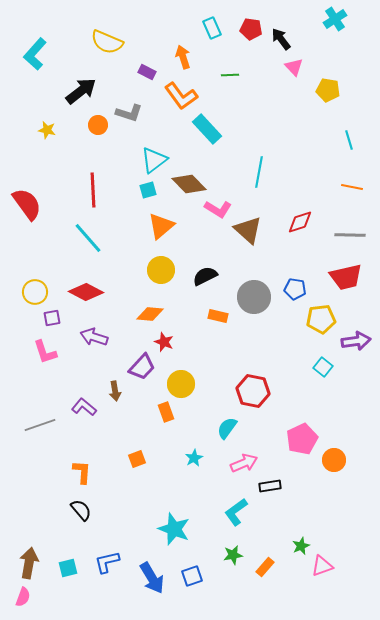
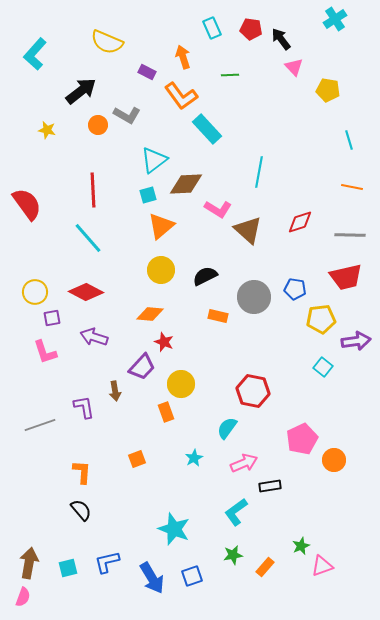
gray L-shape at (129, 113): moved 2 px left, 2 px down; rotated 12 degrees clockwise
brown diamond at (189, 184): moved 3 px left; rotated 48 degrees counterclockwise
cyan square at (148, 190): moved 5 px down
purple L-shape at (84, 407): rotated 40 degrees clockwise
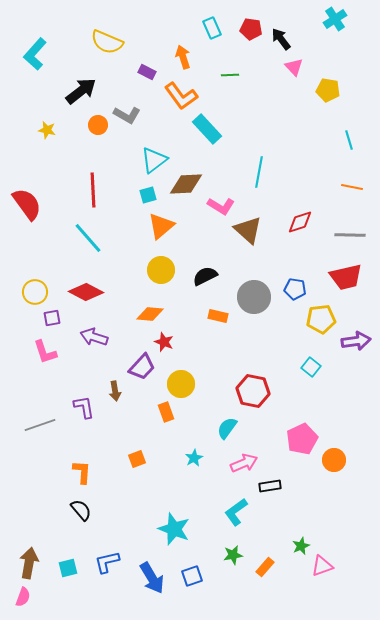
pink L-shape at (218, 209): moved 3 px right, 3 px up
cyan square at (323, 367): moved 12 px left
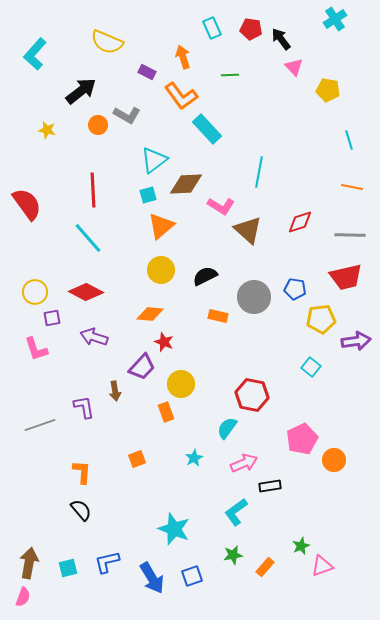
pink L-shape at (45, 352): moved 9 px left, 3 px up
red hexagon at (253, 391): moved 1 px left, 4 px down
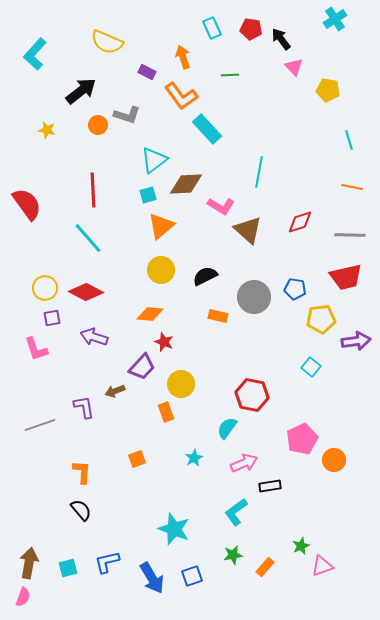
gray L-shape at (127, 115): rotated 12 degrees counterclockwise
yellow circle at (35, 292): moved 10 px right, 4 px up
brown arrow at (115, 391): rotated 78 degrees clockwise
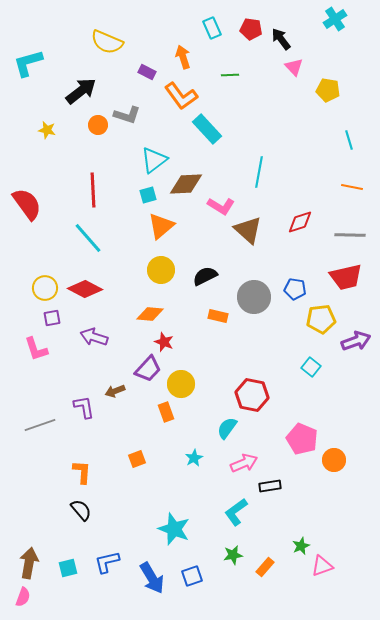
cyan L-shape at (35, 54): moved 7 px left, 9 px down; rotated 32 degrees clockwise
red diamond at (86, 292): moved 1 px left, 3 px up
purple arrow at (356, 341): rotated 12 degrees counterclockwise
purple trapezoid at (142, 367): moved 6 px right, 2 px down
pink pentagon at (302, 439): rotated 24 degrees counterclockwise
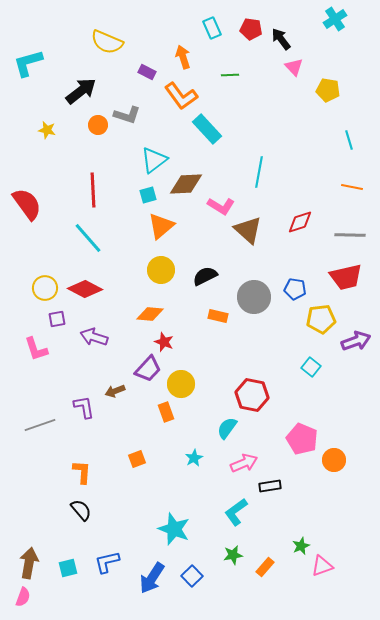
purple square at (52, 318): moved 5 px right, 1 px down
blue square at (192, 576): rotated 25 degrees counterclockwise
blue arrow at (152, 578): rotated 64 degrees clockwise
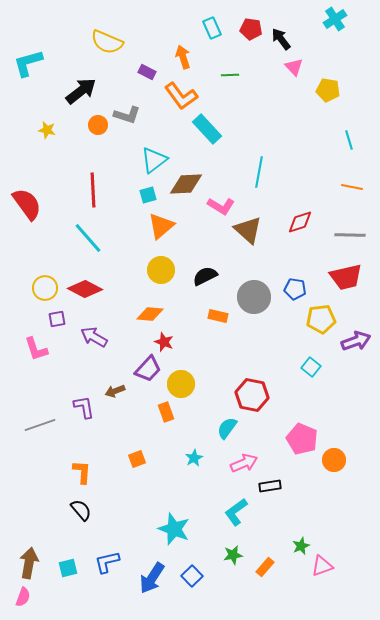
purple arrow at (94, 337): rotated 12 degrees clockwise
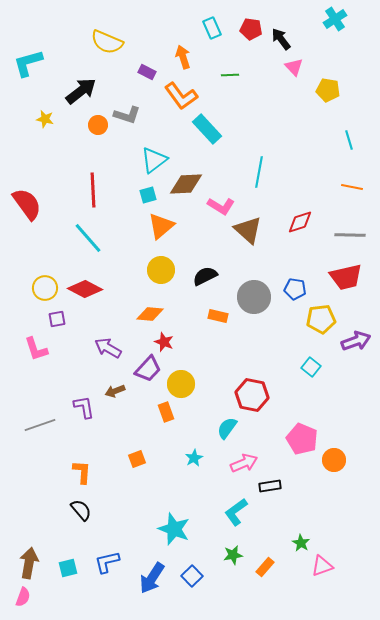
yellow star at (47, 130): moved 2 px left, 11 px up
purple arrow at (94, 337): moved 14 px right, 11 px down
green star at (301, 546): moved 3 px up; rotated 18 degrees counterclockwise
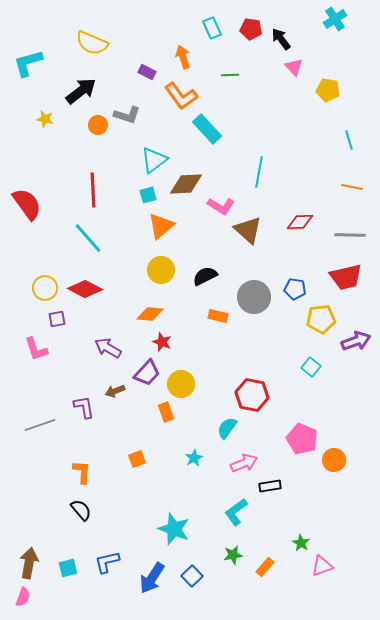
yellow semicircle at (107, 42): moved 15 px left, 1 px down
red diamond at (300, 222): rotated 16 degrees clockwise
red star at (164, 342): moved 2 px left
purple trapezoid at (148, 369): moved 1 px left, 4 px down
